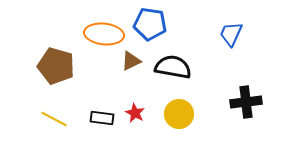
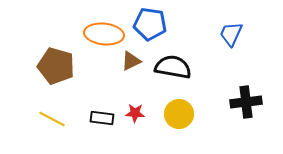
red star: rotated 24 degrees counterclockwise
yellow line: moved 2 px left
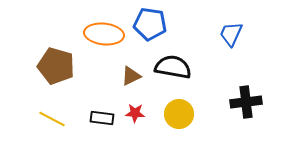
brown triangle: moved 15 px down
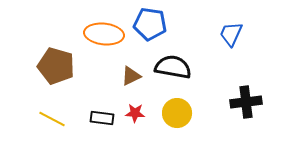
yellow circle: moved 2 px left, 1 px up
